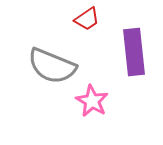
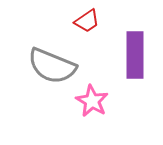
red trapezoid: moved 2 px down
purple rectangle: moved 1 px right, 3 px down; rotated 6 degrees clockwise
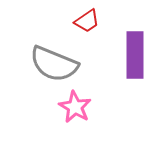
gray semicircle: moved 2 px right, 2 px up
pink star: moved 17 px left, 6 px down
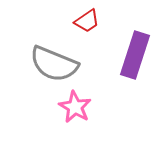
purple rectangle: rotated 18 degrees clockwise
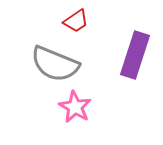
red trapezoid: moved 11 px left
gray semicircle: moved 1 px right
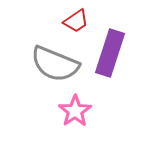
purple rectangle: moved 25 px left, 2 px up
pink star: moved 4 px down; rotated 8 degrees clockwise
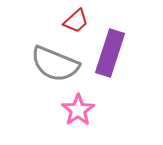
red trapezoid: rotated 8 degrees counterclockwise
pink star: moved 3 px right, 1 px up
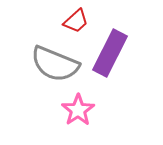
purple rectangle: rotated 9 degrees clockwise
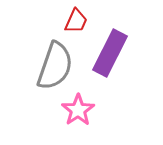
red trapezoid: rotated 24 degrees counterclockwise
gray semicircle: moved 2 px down; rotated 93 degrees counterclockwise
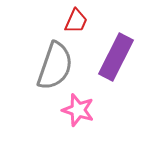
purple rectangle: moved 6 px right, 4 px down
pink star: rotated 20 degrees counterclockwise
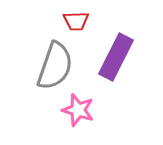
red trapezoid: rotated 64 degrees clockwise
